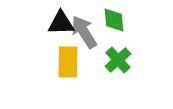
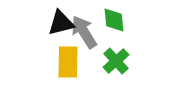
black triangle: rotated 12 degrees counterclockwise
green cross: moved 2 px left, 1 px down
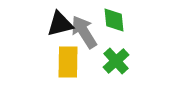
black triangle: moved 1 px left, 1 px down
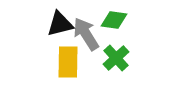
green diamond: rotated 76 degrees counterclockwise
gray arrow: moved 2 px right, 2 px down
green cross: moved 3 px up
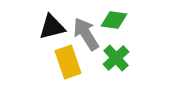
black triangle: moved 8 px left, 3 px down
yellow rectangle: rotated 20 degrees counterclockwise
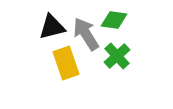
green cross: moved 1 px right, 2 px up
yellow rectangle: moved 2 px left, 1 px down
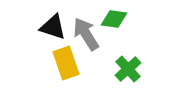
green diamond: moved 1 px up
black triangle: moved 1 px right; rotated 32 degrees clockwise
green cross: moved 11 px right, 13 px down
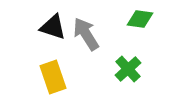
green diamond: moved 26 px right
yellow rectangle: moved 13 px left, 14 px down
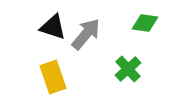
green diamond: moved 5 px right, 4 px down
gray arrow: rotated 72 degrees clockwise
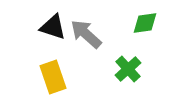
green diamond: rotated 16 degrees counterclockwise
gray arrow: rotated 88 degrees counterclockwise
